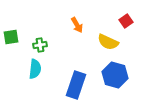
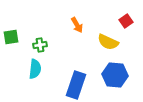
blue hexagon: rotated 10 degrees counterclockwise
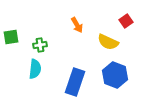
blue hexagon: rotated 15 degrees clockwise
blue rectangle: moved 1 px left, 3 px up
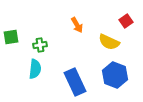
yellow semicircle: moved 1 px right
blue rectangle: rotated 44 degrees counterclockwise
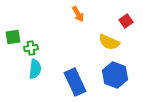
orange arrow: moved 1 px right, 11 px up
green square: moved 2 px right
green cross: moved 9 px left, 3 px down
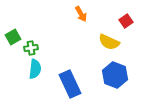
orange arrow: moved 3 px right
green square: rotated 21 degrees counterclockwise
blue rectangle: moved 5 px left, 2 px down
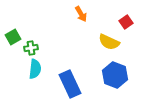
red square: moved 1 px down
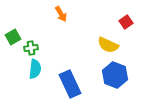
orange arrow: moved 20 px left
yellow semicircle: moved 1 px left, 3 px down
